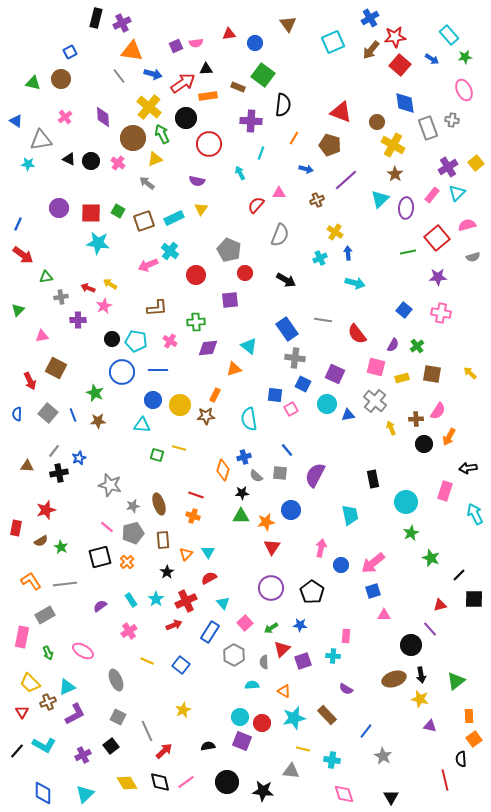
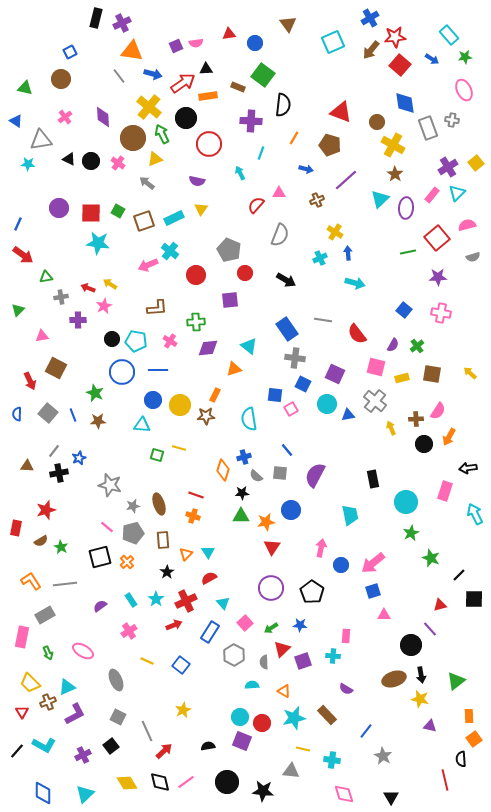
green triangle at (33, 83): moved 8 px left, 5 px down
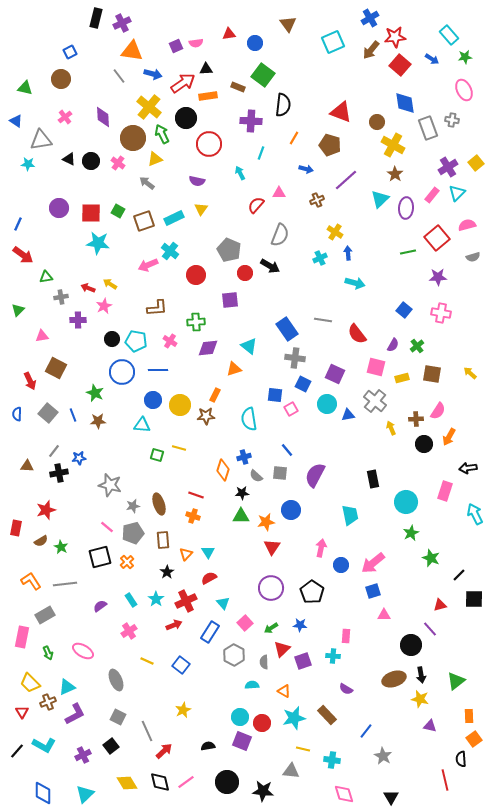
black arrow at (286, 280): moved 16 px left, 14 px up
blue star at (79, 458): rotated 16 degrees clockwise
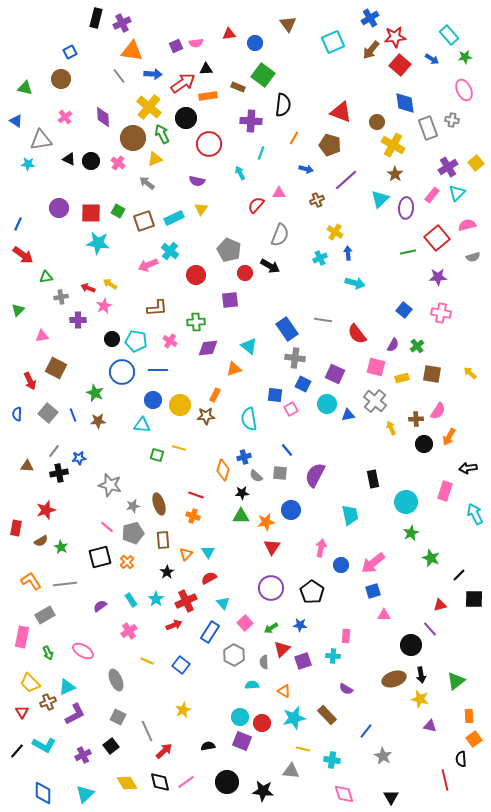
blue arrow at (153, 74): rotated 12 degrees counterclockwise
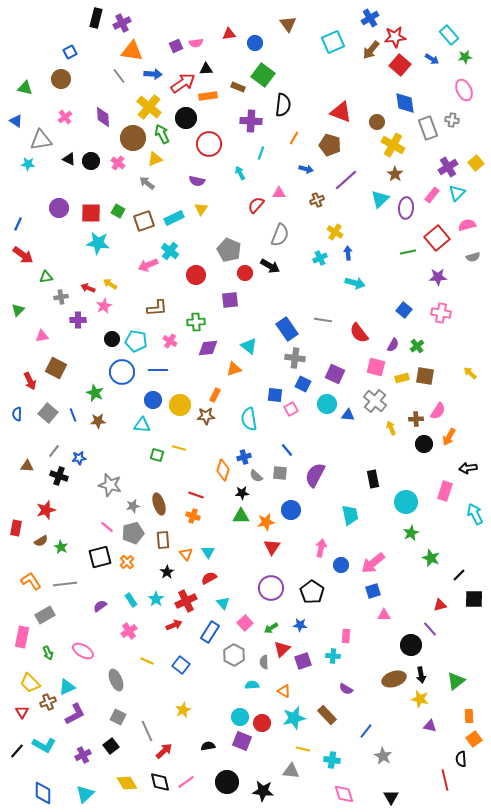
red semicircle at (357, 334): moved 2 px right, 1 px up
brown square at (432, 374): moved 7 px left, 2 px down
blue triangle at (348, 415): rotated 16 degrees clockwise
black cross at (59, 473): moved 3 px down; rotated 30 degrees clockwise
orange triangle at (186, 554): rotated 24 degrees counterclockwise
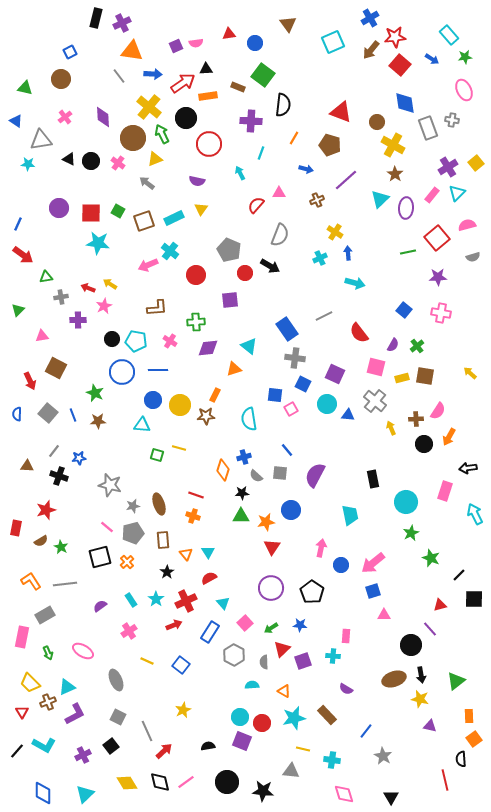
gray line at (323, 320): moved 1 px right, 4 px up; rotated 36 degrees counterclockwise
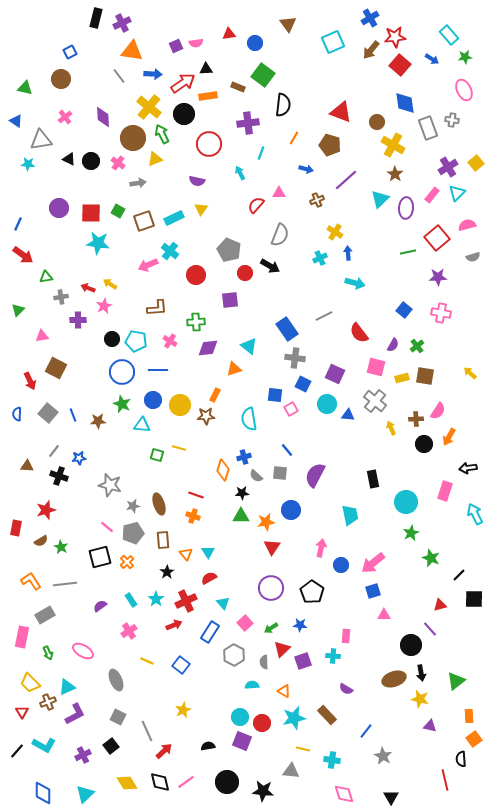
black circle at (186, 118): moved 2 px left, 4 px up
purple cross at (251, 121): moved 3 px left, 2 px down; rotated 10 degrees counterclockwise
gray arrow at (147, 183): moved 9 px left; rotated 133 degrees clockwise
green star at (95, 393): moved 27 px right, 11 px down
black arrow at (421, 675): moved 2 px up
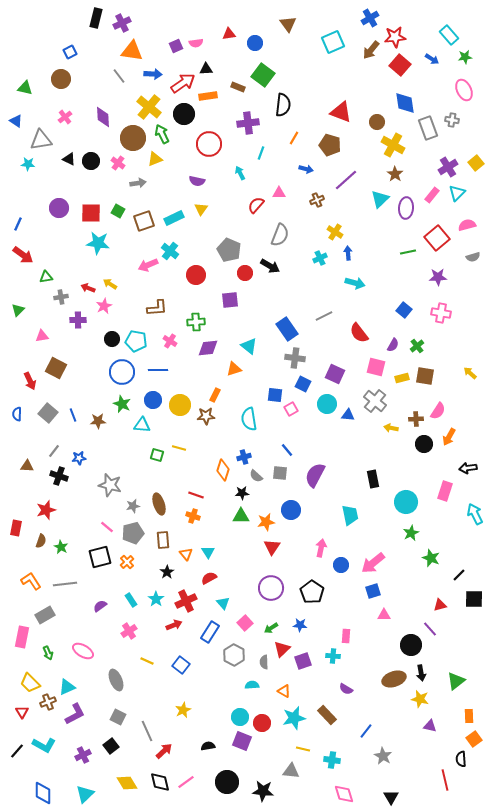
yellow arrow at (391, 428): rotated 56 degrees counterclockwise
brown semicircle at (41, 541): rotated 40 degrees counterclockwise
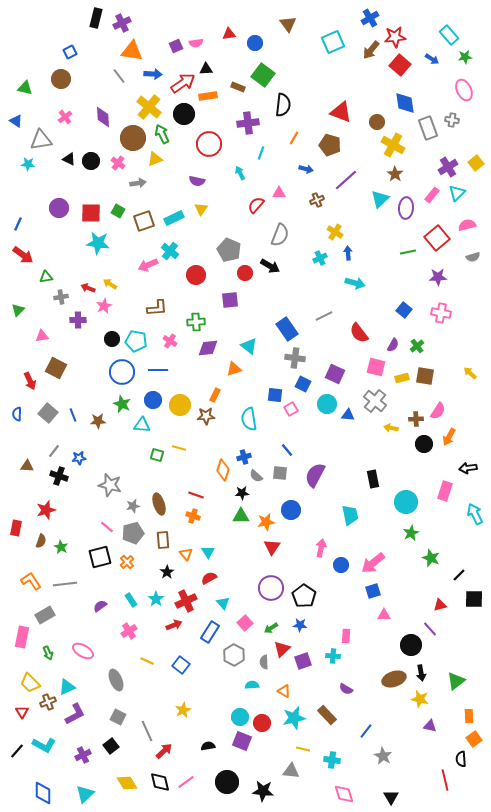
black pentagon at (312, 592): moved 8 px left, 4 px down
